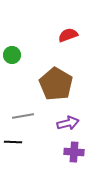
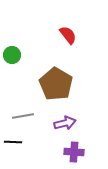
red semicircle: rotated 72 degrees clockwise
purple arrow: moved 3 px left
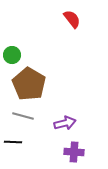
red semicircle: moved 4 px right, 16 px up
brown pentagon: moved 27 px left
gray line: rotated 25 degrees clockwise
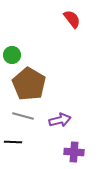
purple arrow: moved 5 px left, 3 px up
